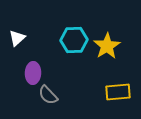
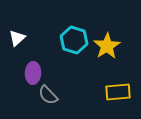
cyan hexagon: rotated 20 degrees clockwise
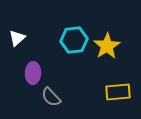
cyan hexagon: rotated 24 degrees counterclockwise
gray semicircle: moved 3 px right, 2 px down
